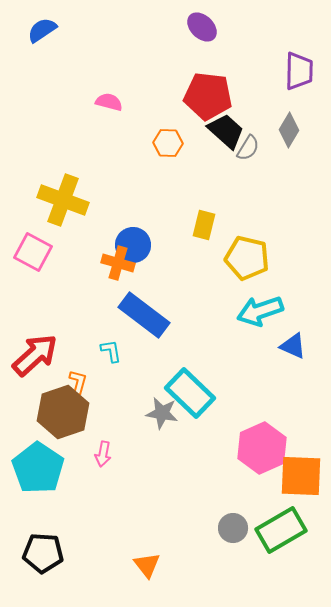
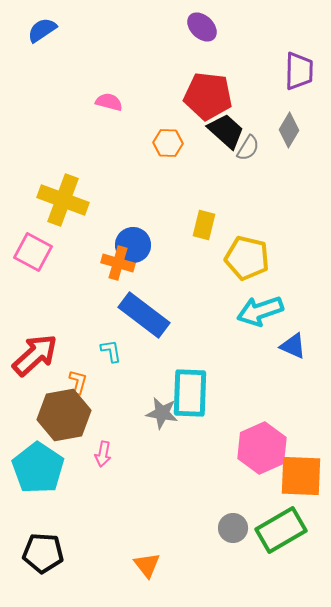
cyan rectangle: rotated 48 degrees clockwise
brown hexagon: moved 1 px right, 3 px down; rotated 9 degrees clockwise
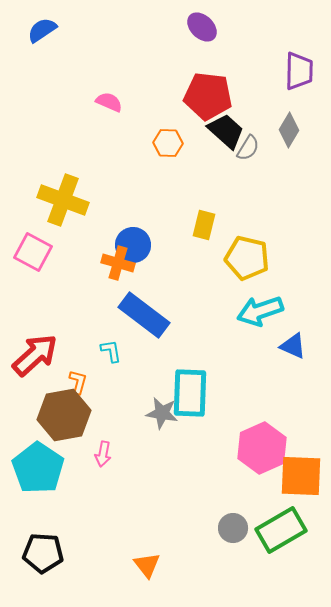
pink semicircle: rotated 8 degrees clockwise
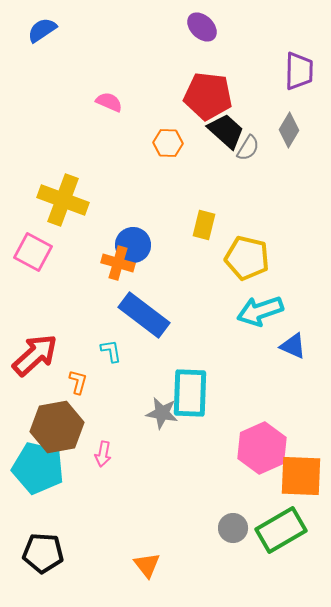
brown hexagon: moved 7 px left, 12 px down
cyan pentagon: rotated 21 degrees counterclockwise
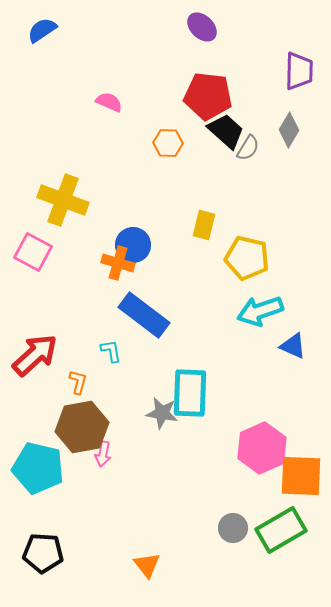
brown hexagon: moved 25 px right
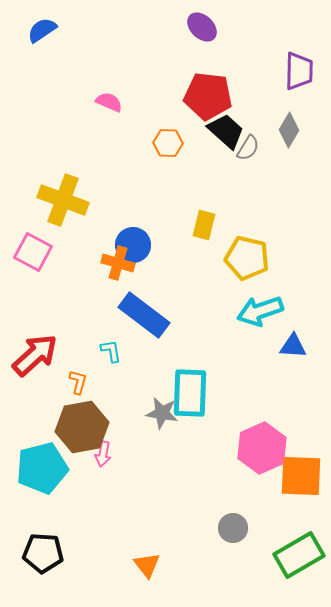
blue triangle: rotated 20 degrees counterclockwise
cyan pentagon: moved 4 px right; rotated 27 degrees counterclockwise
green rectangle: moved 18 px right, 25 px down
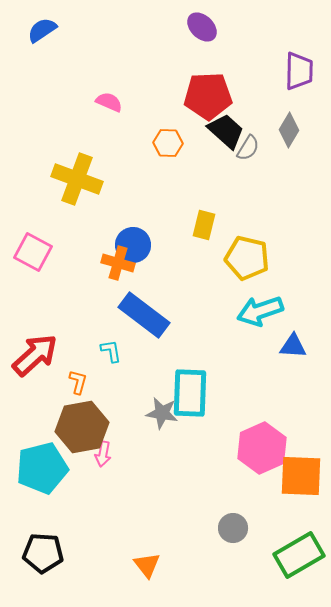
red pentagon: rotated 9 degrees counterclockwise
yellow cross: moved 14 px right, 21 px up
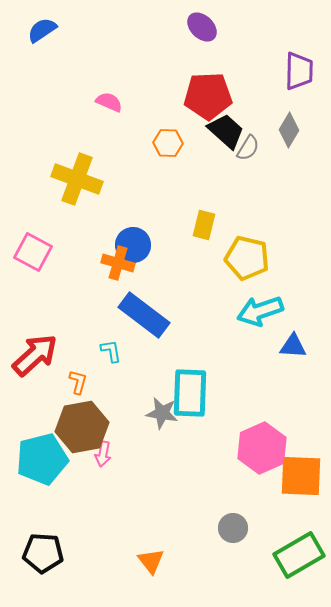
cyan pentagon: moved 9 px up
orange triangle: moved 4 px right, 4 px up
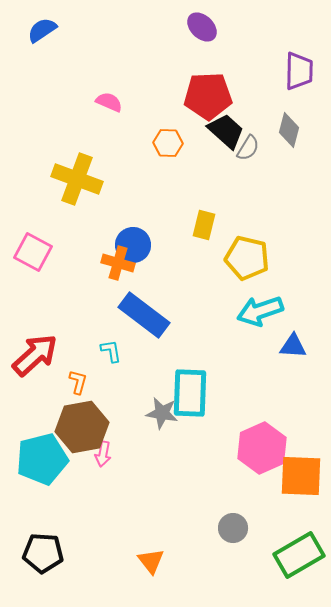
gray diamond: rotated 16 degrees counterclockwise
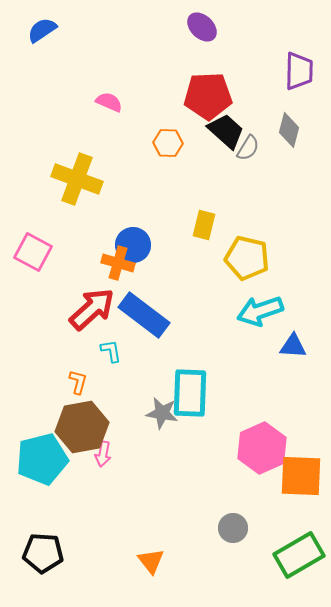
red arrow: moved 57 px right, 46 px up
